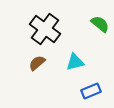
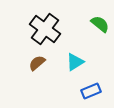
cyan triangle: rotated 18 degrees counterclockwise
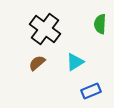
green semicircle: rotated 126 degrees counterclockwise
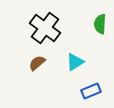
black cross: moved 1 px up
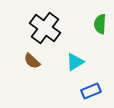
brown semicircle: moved 5 px left, 2 px up; rotated 96 degrees counterclockwise
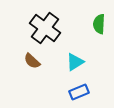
green semicircle: moved 1 px left
blue rectangle: moved 12 px left, 1 px down
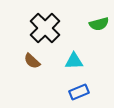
green semicircle: rotated 108 degrees counterclockwise
black cross: rotated 8 degrees clockwise
cyan triangle: moved 1 px left, 1 px up; rotated 30 degrees clockwise
